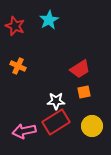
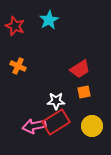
pink arrow: moved 10 px right, 5 px up
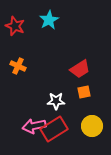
red rectangle: moved 2 px left, 7 px down
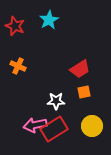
pink arrow: moved 1 px right, 1 px up
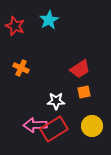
orange cross: moved 3 px right, 2 px down
pink arrow: rotated 10 degrees clockwise
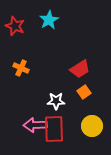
orange square: rotated 24 degrees counterclockwise
red rectangle: rotated 60 degrees counterclockwise
